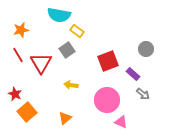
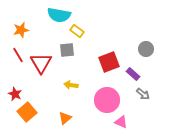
gray square: rotated 28 degrees clockwise
red square: moved 1 px right, 1 px down
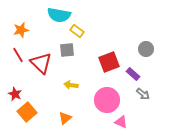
red triangle: rotated 15 degrees counterclockwise
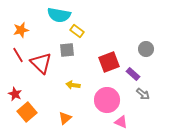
yellow arrow: moved 2 px right
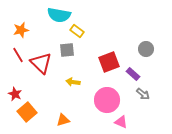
yellow arrow: moved 3 px up
orange triangle: moved 2 px left, 2 px down; rotated 24 degrees clockwise
